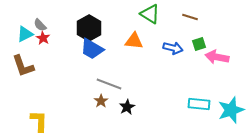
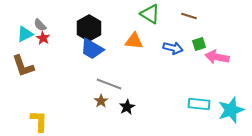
brown line: moved 1 px left, 1 px up
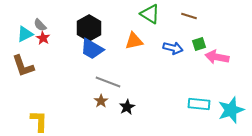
orange triangle: rotated 18 degrees counterclockwise
gray line: moved 1 px left, 2 px up
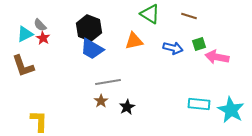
black hexagon: rotated 10 degrees counterclockwise
gray line: rotated 30 degrees counterclockwise
cyan star: rotated 24 degrees counterclockwise
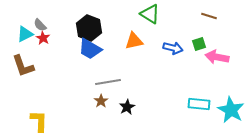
brown line: moved 20 px right
blue trapezoid: moved 2 px left
